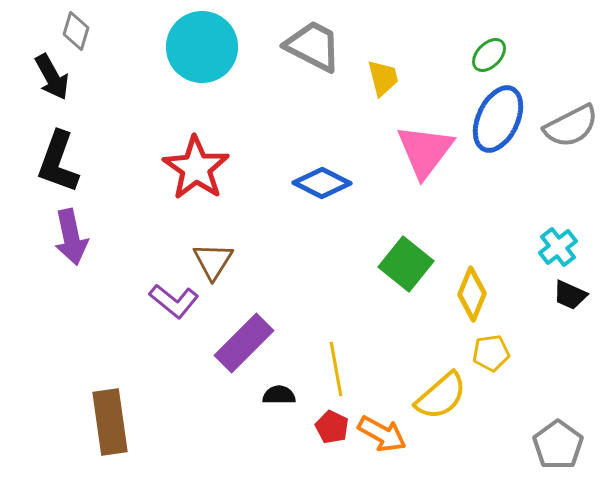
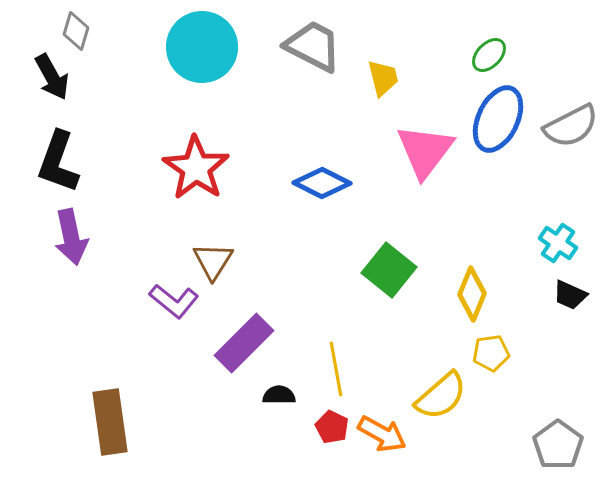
cyan cross: moved 4 px up; rotated 18 degrees counterclockwise
green square: moved 17 px left, 6 px down
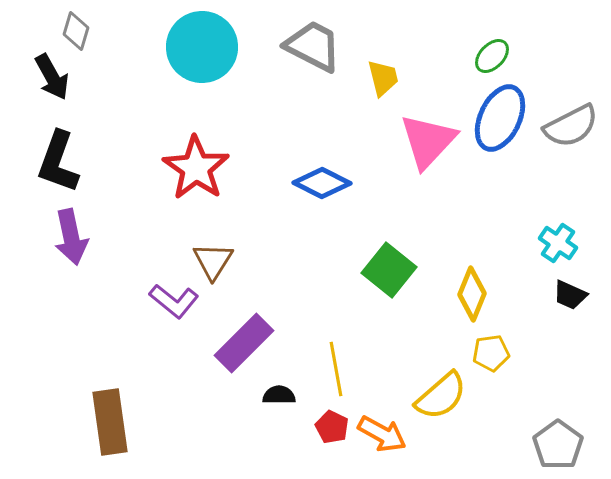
green ellipse: moved 3 px right, 1 px down
blue ellipse: moved 2 px right, 1 px up
pink triangle: moved 3 px right, 10 px up; rotated 6 degrees clockwise
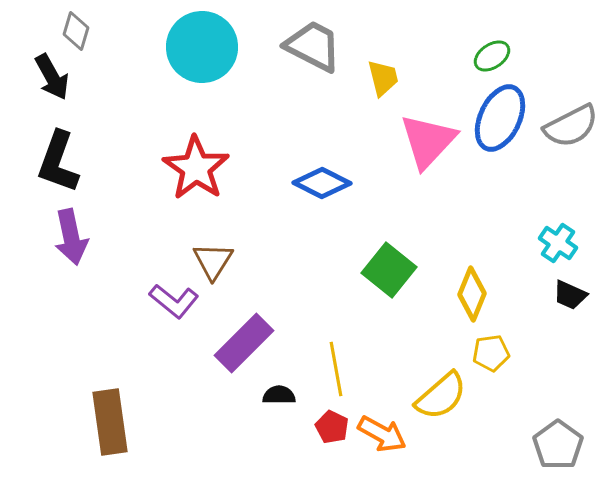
green ellipse: rotated 12 degrees clockwise
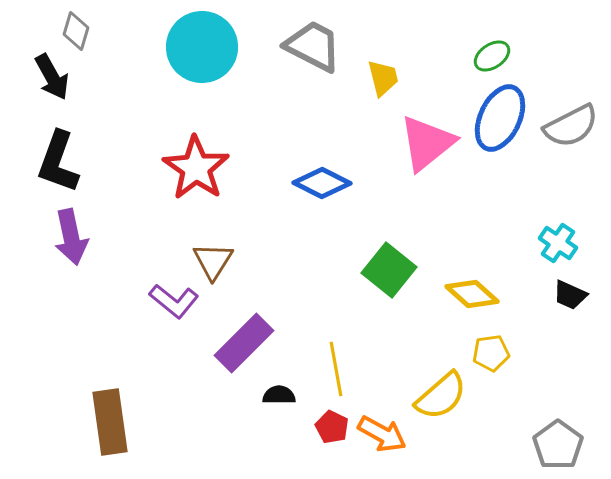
pink triangle: moved 1 px left, 2 px down; rotated 8 degrees clockwise
yellow diamond: rotated 70 degrees counterclockwise
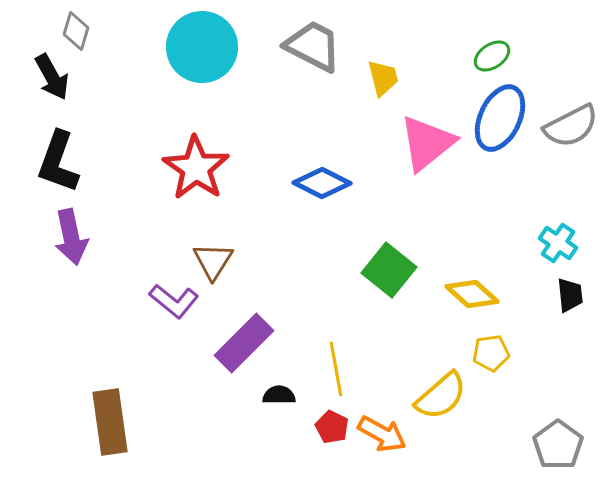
black trapezoid: rotated 120 degrees counterclockwise
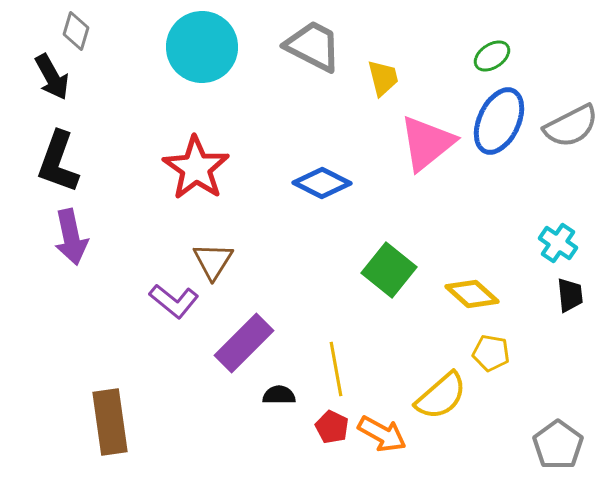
blue ellipse: moved 1 px left, 3 px down
yellow pentagon: rotated 18 degrees clockwise
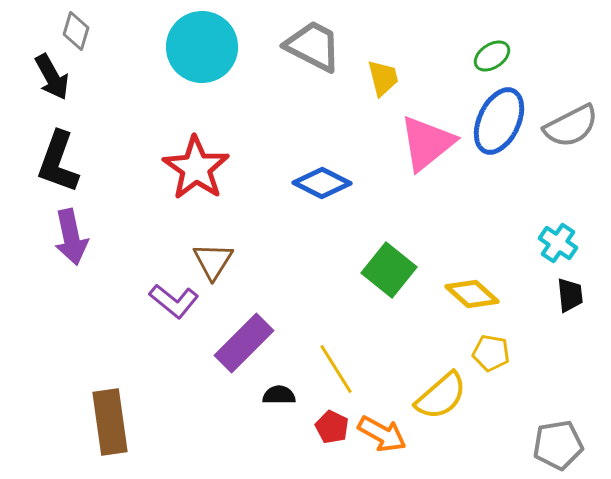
yellow line: rotated 22 degrees counterclockwise
gray pentagon: rotated 27 degrees clockwise
